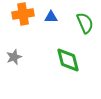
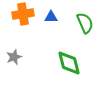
green diamond: moved 1 px right, 3 px down
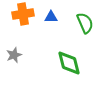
gray star: moved 2 px up
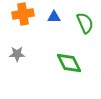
blue triangle: moved 3 px right
gray star: moved 3 px right, 1 px up; rotated 21 degrees clockwise
green diamond: rotated 12 degrees counterclockwise
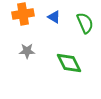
blue triangle: rotated 32 degrees clockwise
gray star: moved 10 px right, 3 px up
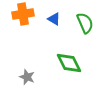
blue triangle: moved 2 px down
gray star: moved 26 px down; rotated 21 degrees clockwise
